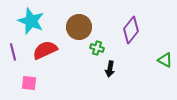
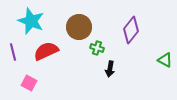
red semicircle: moved 1 px right, 1 px down
pink square: rotated 21 degrees clockwise
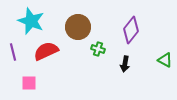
brown circle: moved 1 px left
green cross: moved 1 px right, 1 px down
black arrow: moved 15 px right, 5 px up
pink square: rotated 28 degrees counterclockwise
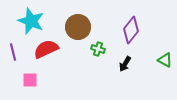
red semicircle: moved 2 px up
black arrow: rotated 21 degrees clockwise
pink square: moved 1 px right, 3 px up
